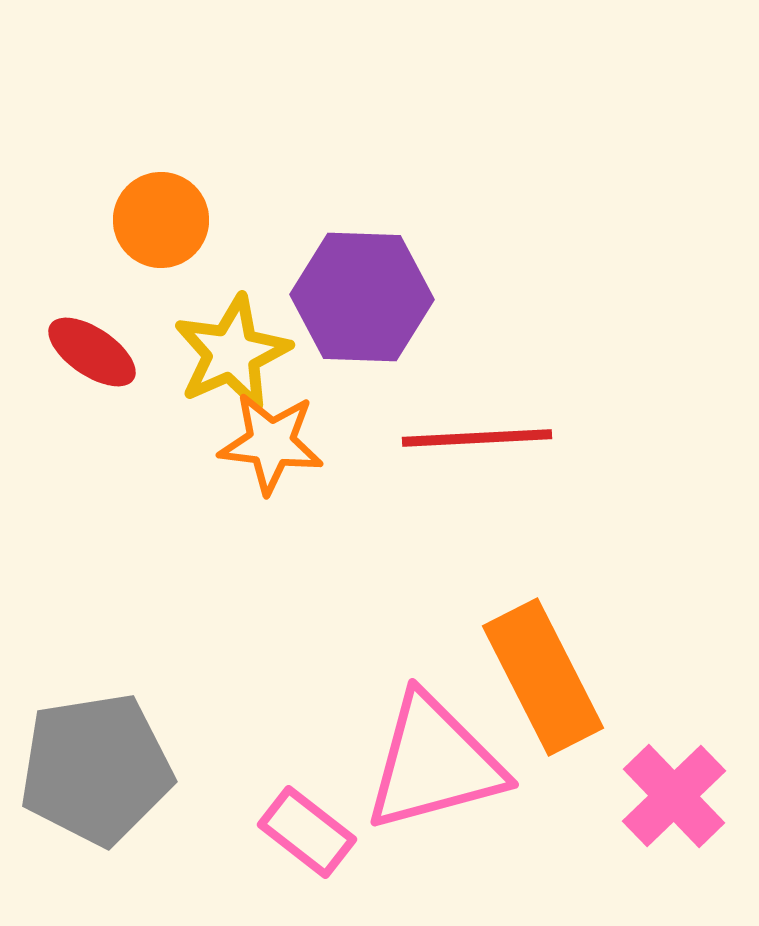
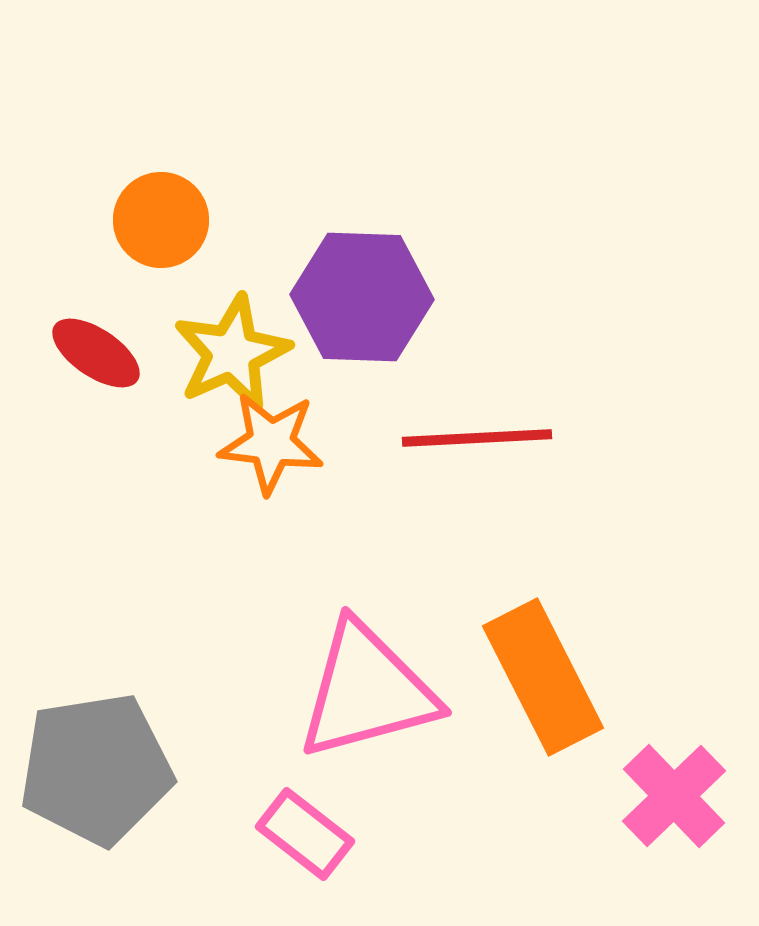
red ellipse: moved 4 px right, 1 px down
pink triangle: moved 67 px left, 72 px up
pink rectangle: moved 2 px left, 2 px down
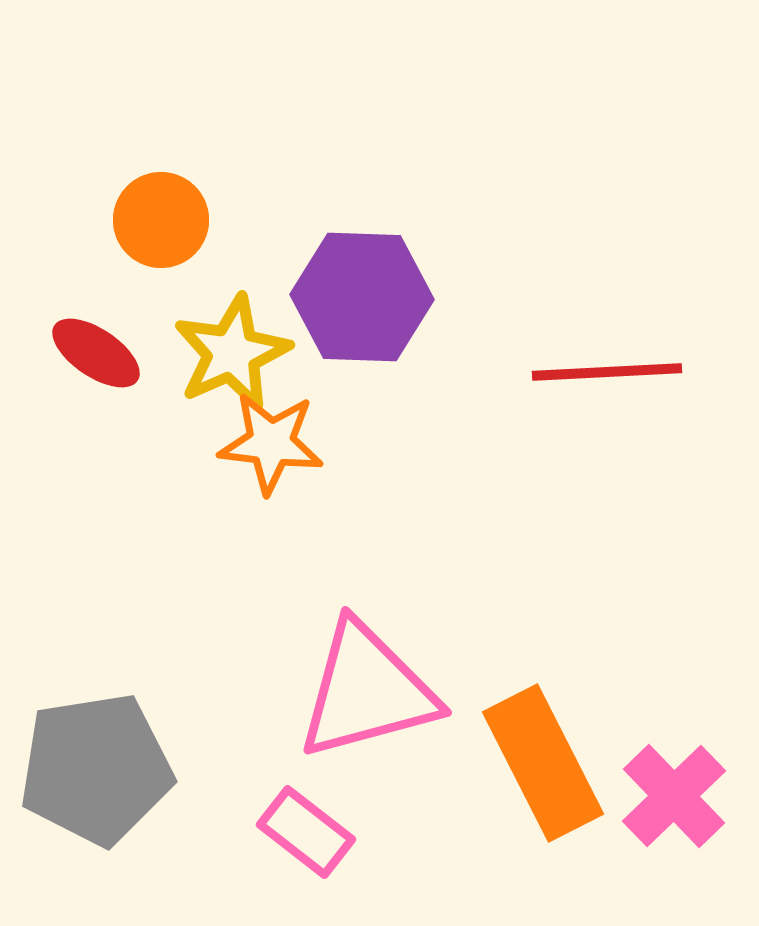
red line: moved 130 px right, 66 px up
orange rectangle: moved 86 px down
pink rectangle: moved 1 px right, 2 px up
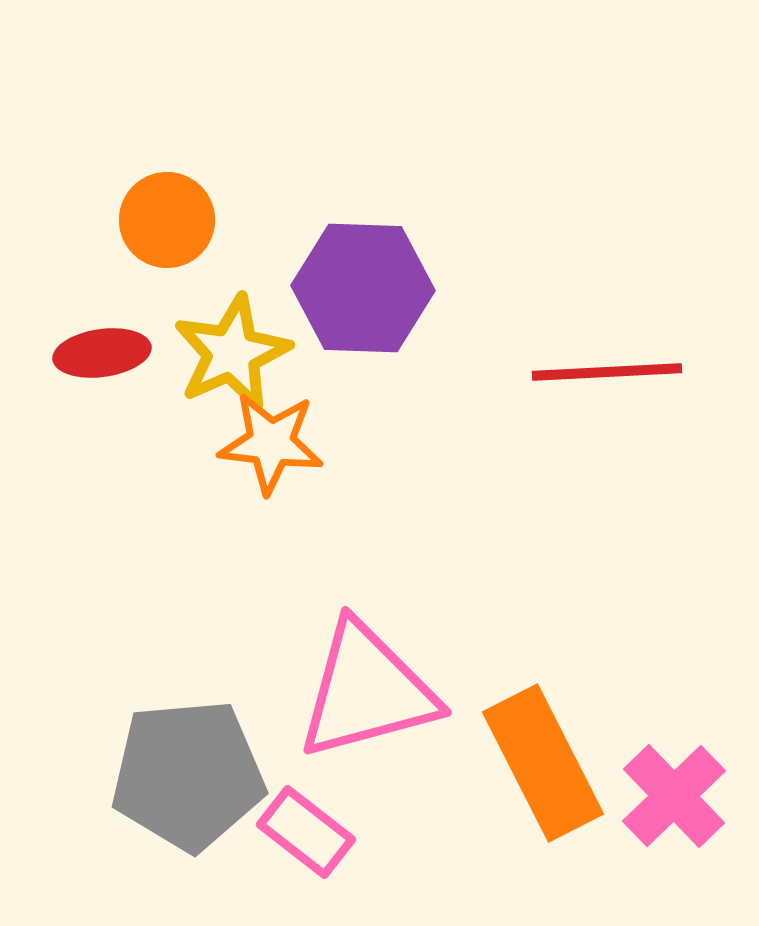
orange circle: moved 6 px right
purple hexagon: moved 1 px right, 9 px up
red ellipse: moved 6 px right; rotated 42 degrees counterclockwise
gray pentagon: moved 92 px right, 6 px down; rotated 4 degrees clockwise
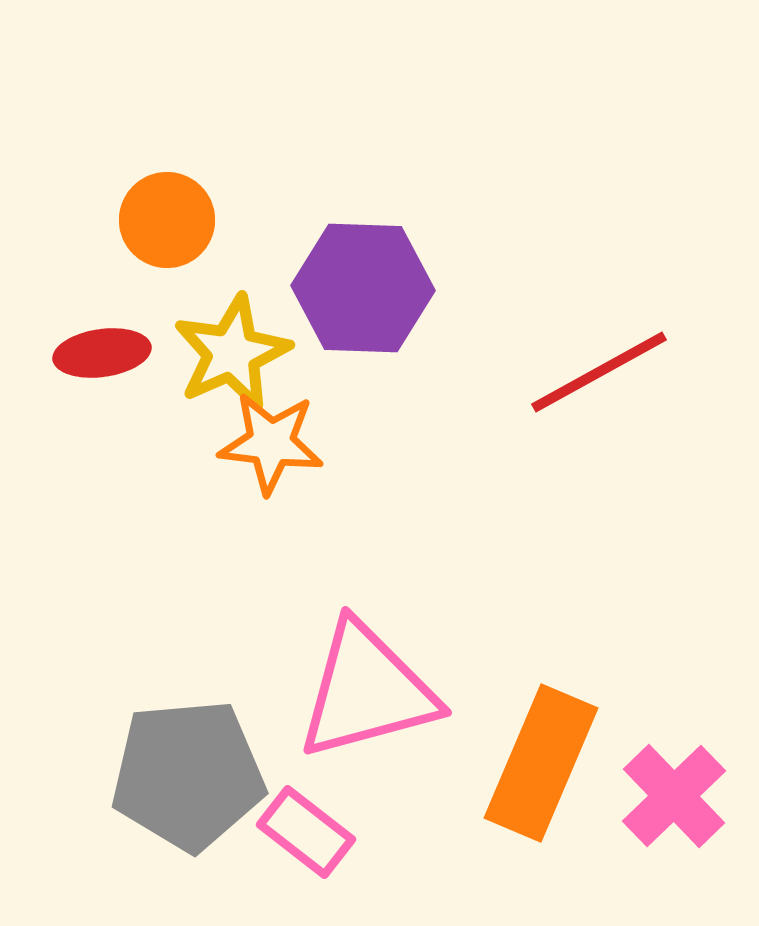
red line: moved 8 px left; rotated 26 degrees counterclockwise
orange rectangle: moved 2 px left; rotated 50 degrees clockwise
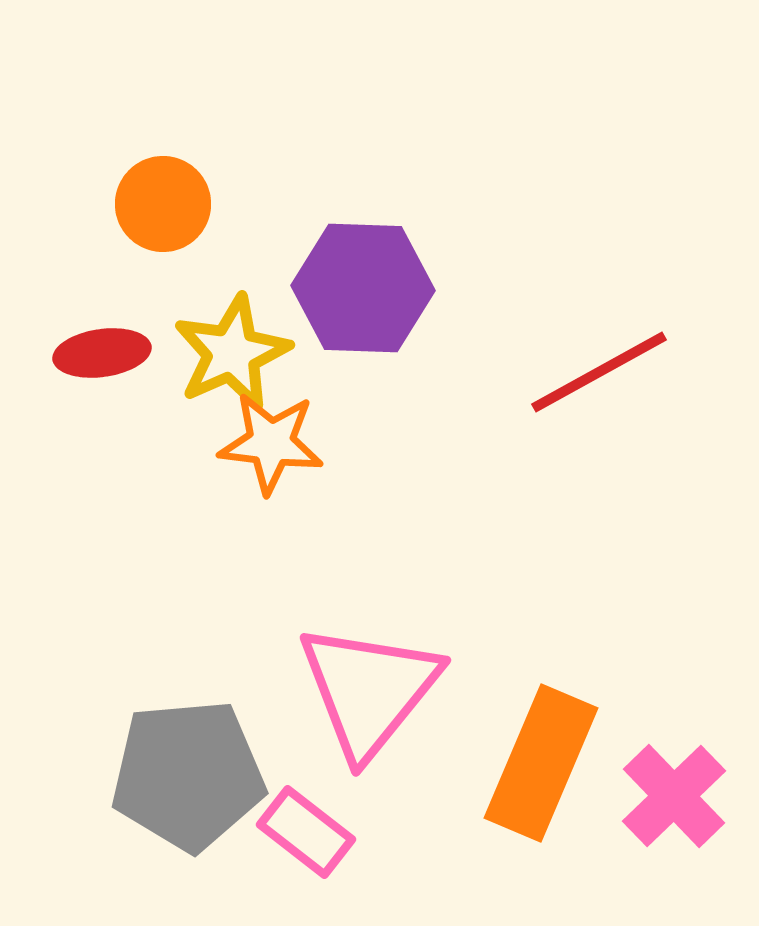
orange circle: moved 4 px left, 16 px up
pink triangle: moved 2 px right, 1 px up; rotated 36 degrees counterclockwise
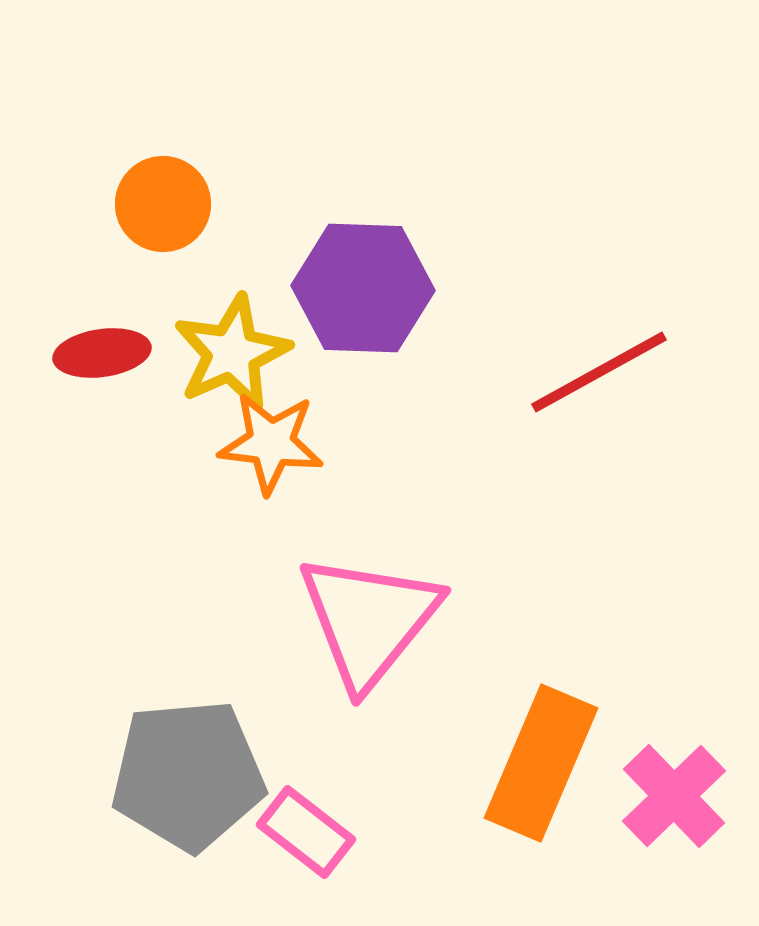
pink triangle: moved 70 px up
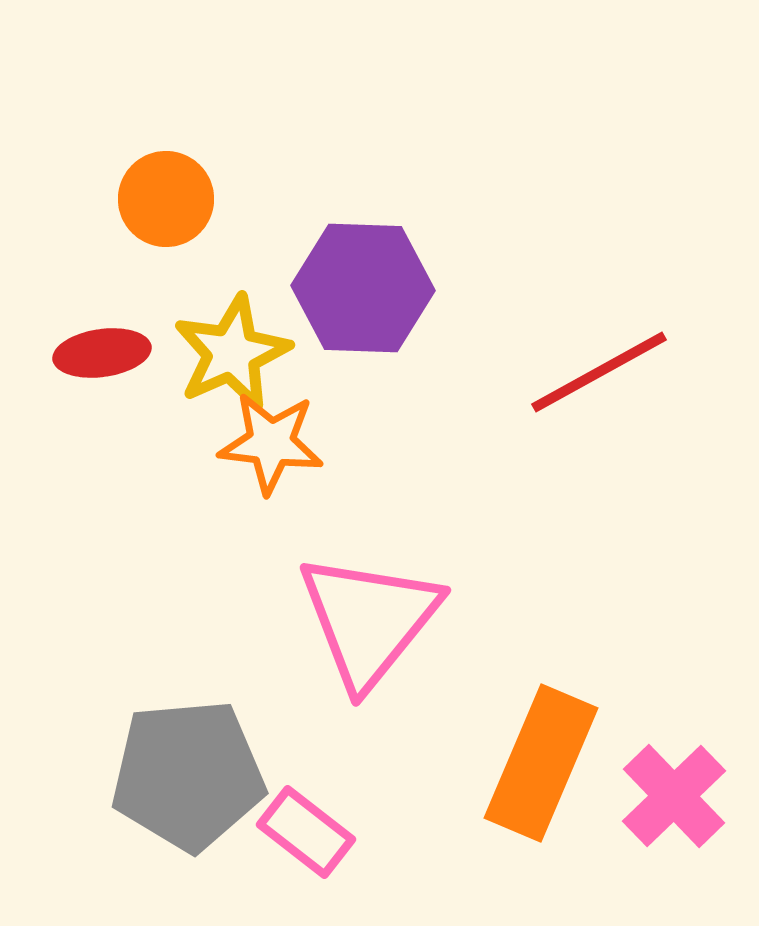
orange circle: moved 3 px right, 5 px up
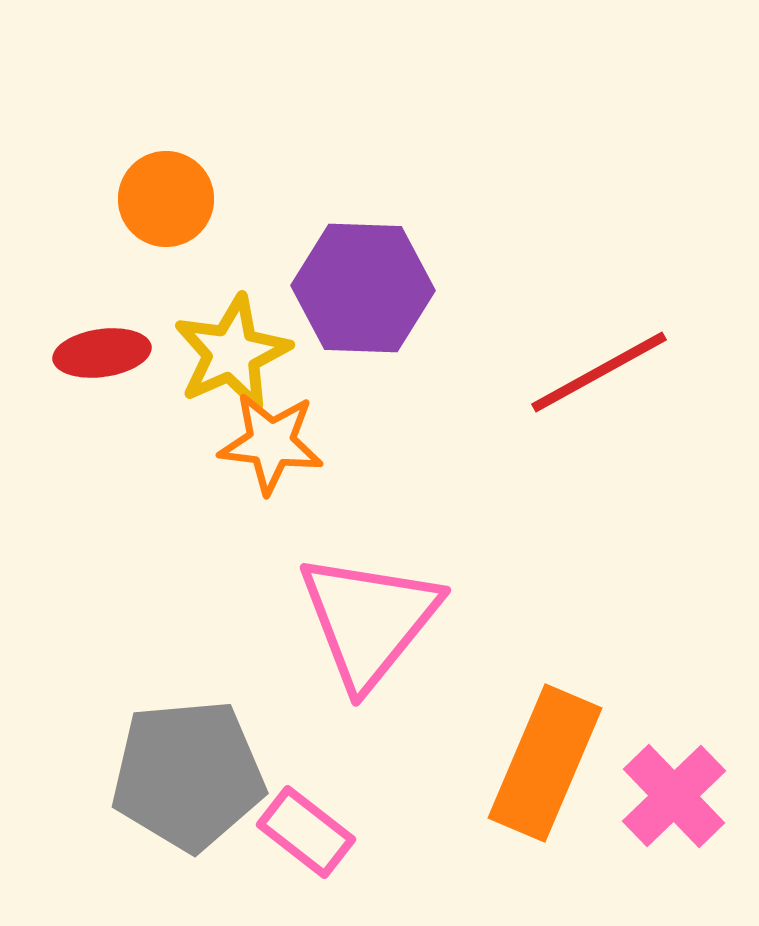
orange rectangle: moved 4 px right
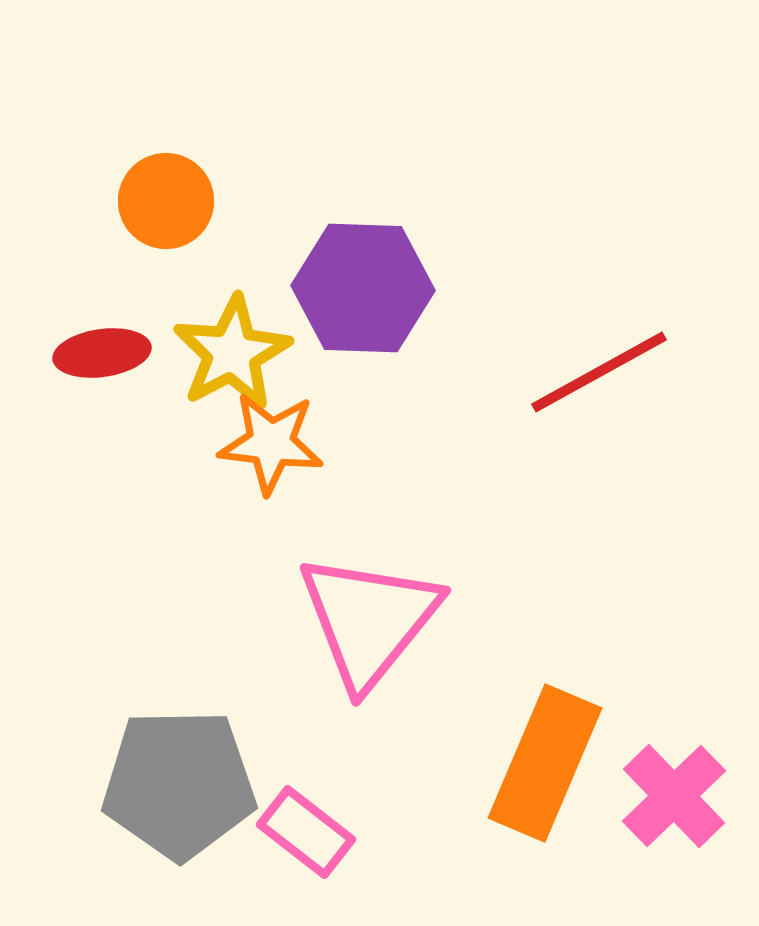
orange circle: moved 2 px down
yellow star: rotated 4 degrees counterclockwise
gray pentagon: moved 9 px left, 9 px down; rotated 4 degrees clockwise
